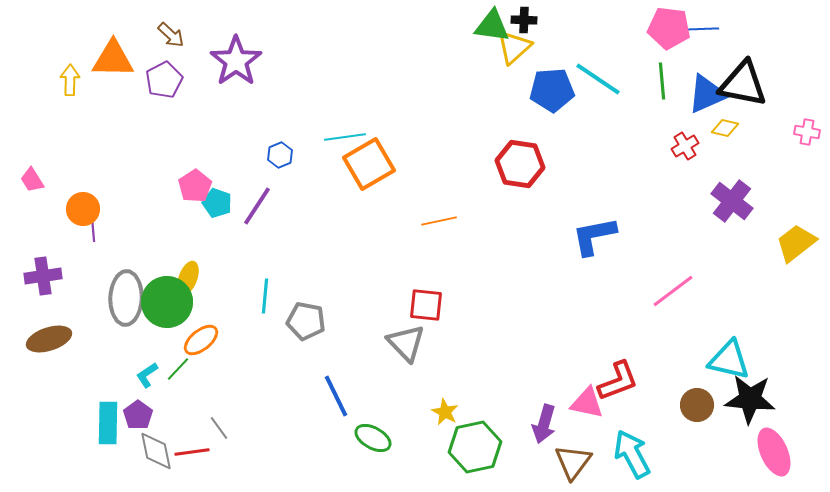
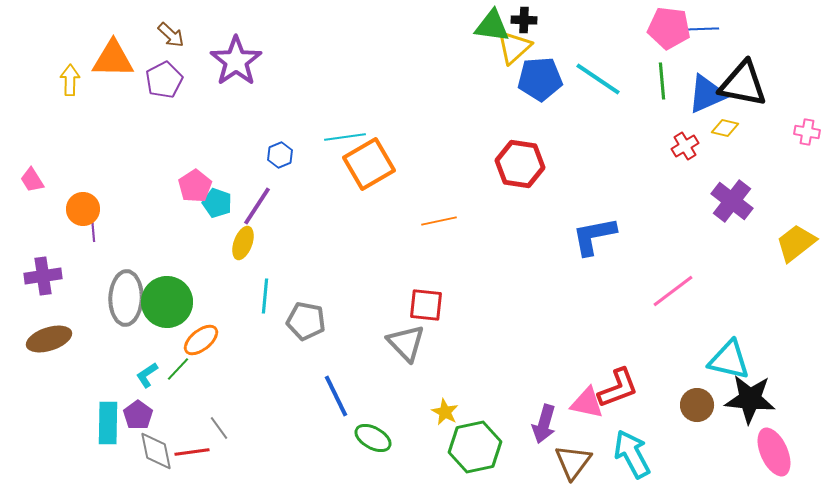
blue pentagon at (552, 90): moved 12 px left, 11 px up
yellow ellipse at (188, 278): moved 55 px right, 35 px up
red L-shape at (618, 381): moved 7 px down
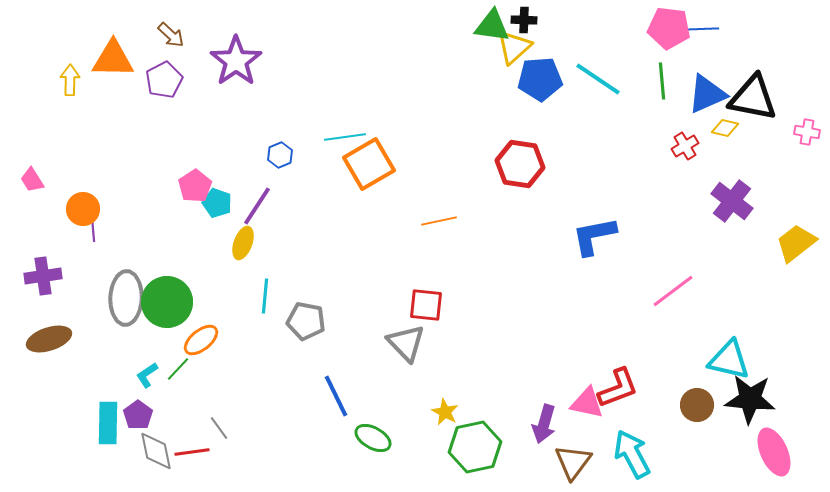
black triangle at (743, 84): moved 10 px right, 14 px down
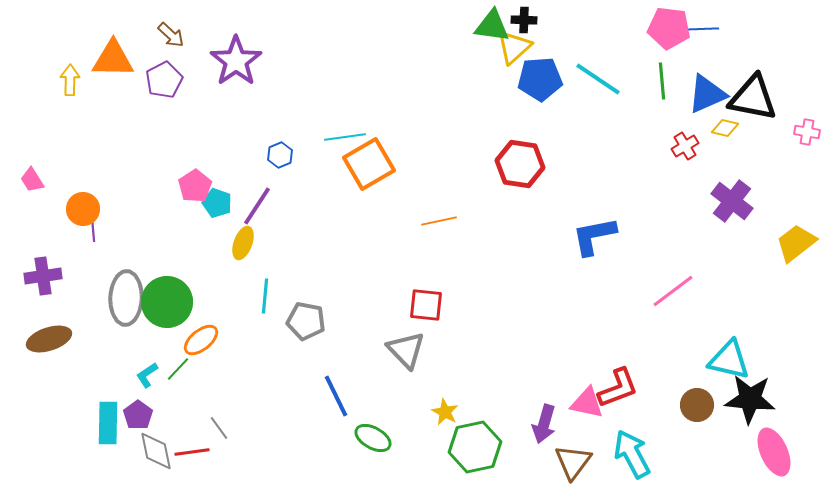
gray triangle at (406, 343): moved 7 px down
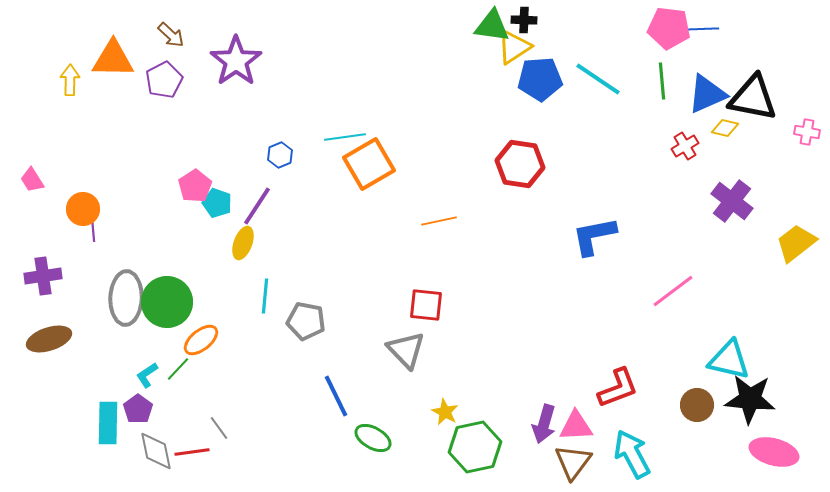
yellow triangle at (514, 47): rotated 9 degrees clockwise
pink triangle at (587, 403): moved 11 px left, 23 px down; rotated 15 degrees counterclockwise
purple pentagon at (138, 415): moved 6 px up
pink ellipse at (774, 452): rotated 51 degrees counterclockwise
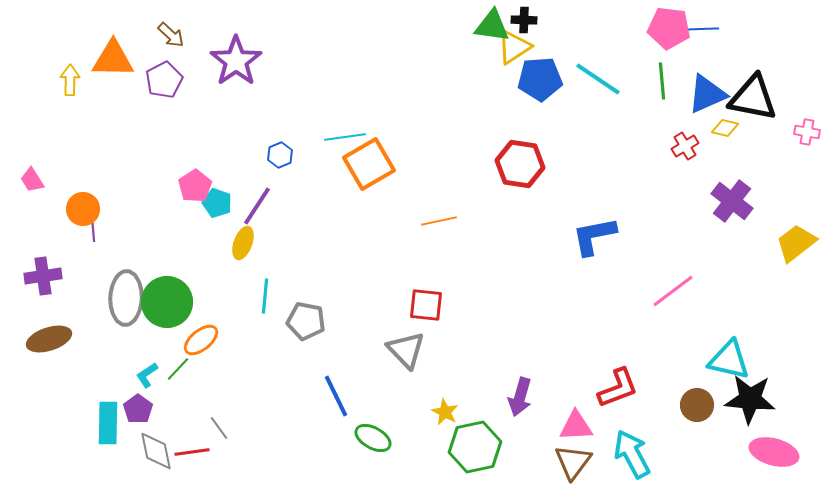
purple arrow at (544, 424): moved 24 px left, 27 px up
